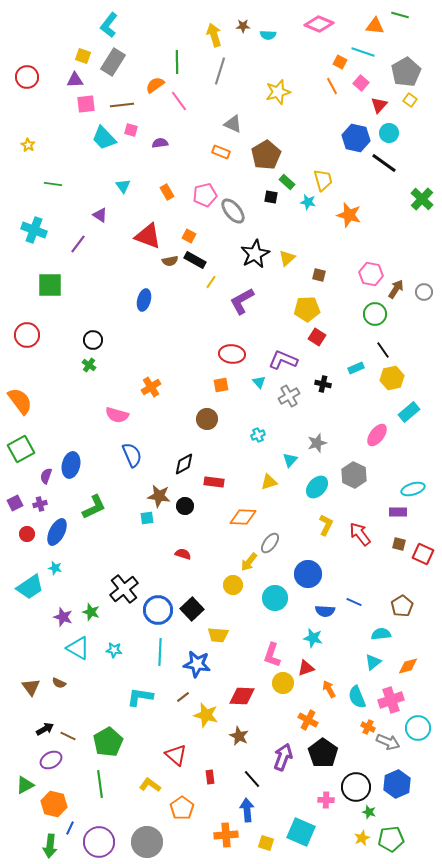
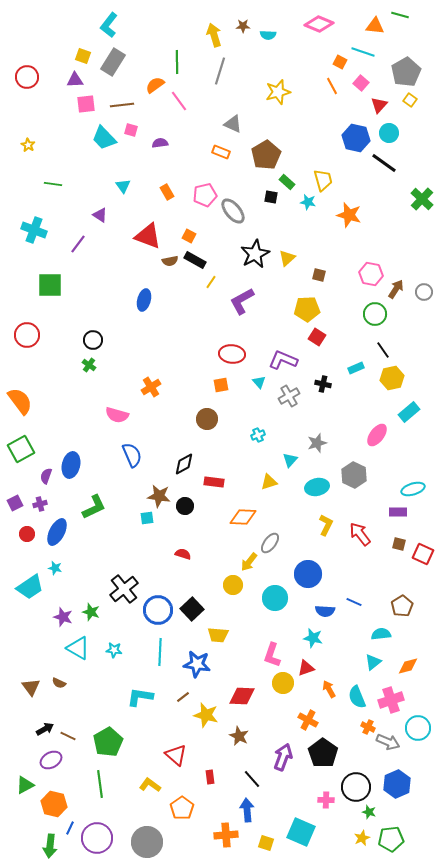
cyan ellipse at (317, 487): rotated 35 degrees clockwise
purple circle at (99, 842): moved 2 px left, 4 px up
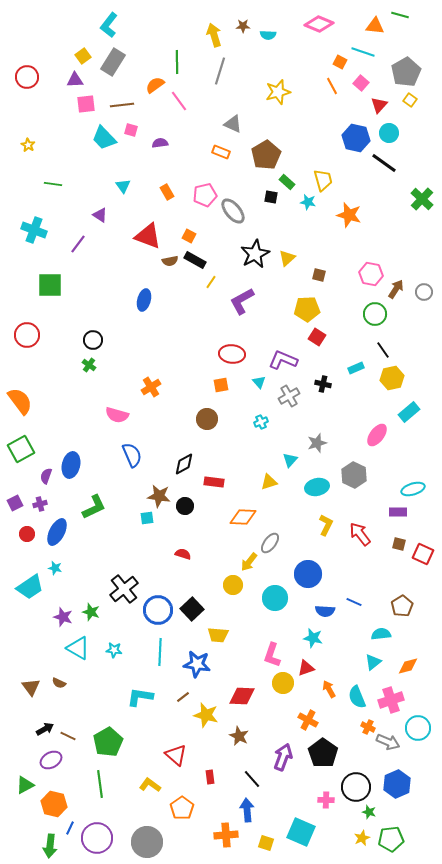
yellow square at (83, 56): rotated 35 degrees clockwise
cyan cross at (258, 435): moved 3 px right, 13 px up
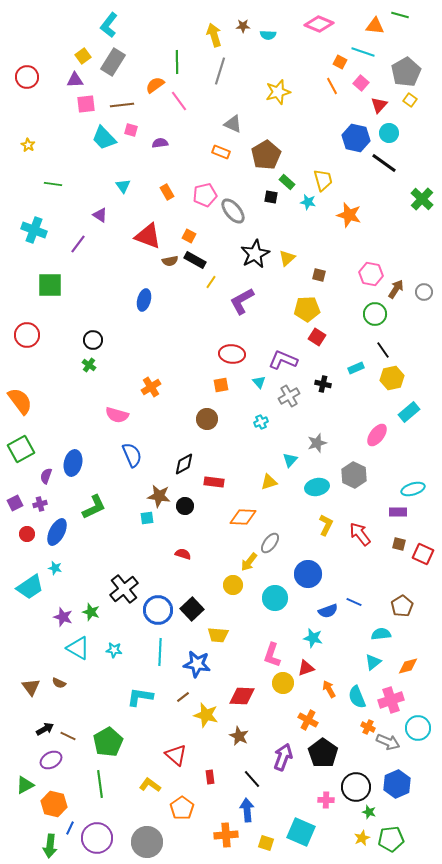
blue ellipse at (71, 465): moved 2 px right, 2 px up
blue semicircle at (325, 611): moved 3 px right; rotated 24 degrees counterclockwise
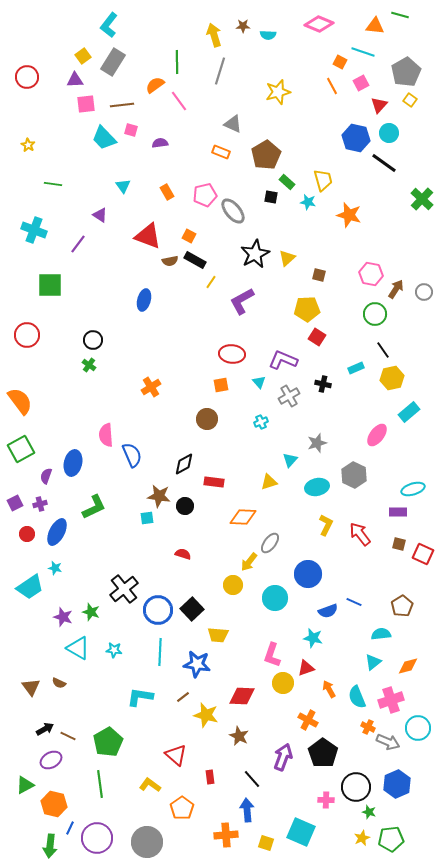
pink square at (361, 83): rotated 21 degrees clockwise
pink semicircle at (117, 415): moved 11 px left, 20 px down; rotated 70 degrees clockwise
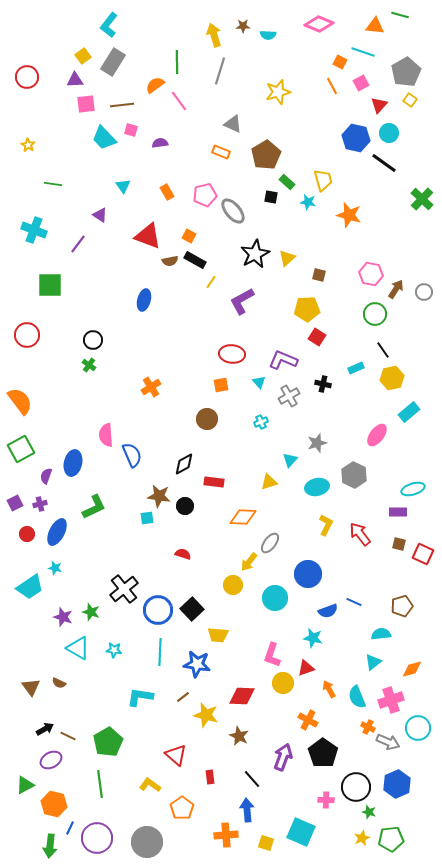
brown pentagon at (402, 606): rotated 15 degrees clockwise
orange diamond at (408, 666): moved 4 px right, 3 px down
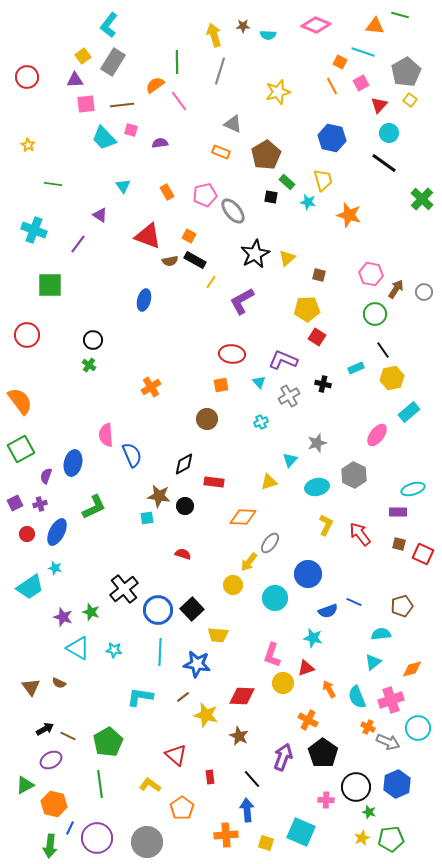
pink diamond at (319, 24): moved 3 px left, 1 px down
blue hexagon at (356, 138): moved 24 px left
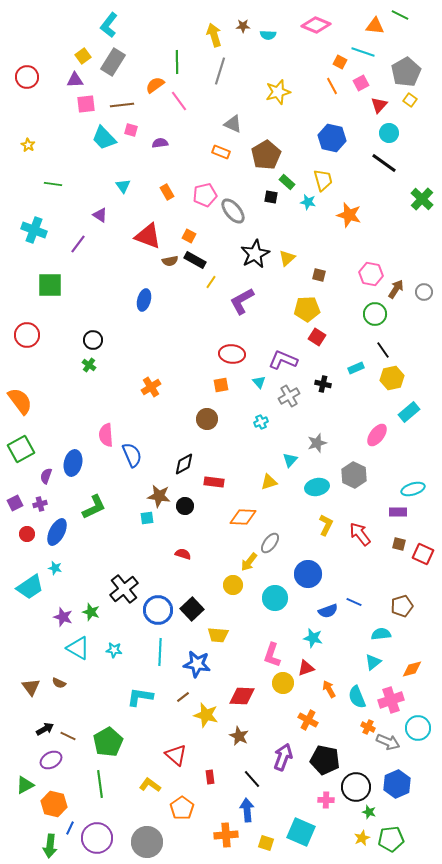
green line at (400, 15): rotated 12 degrees clockwise
black pentagon at (323, 753): moved 2 px right, 7 px down; rotated 24 degrees counterclockwise
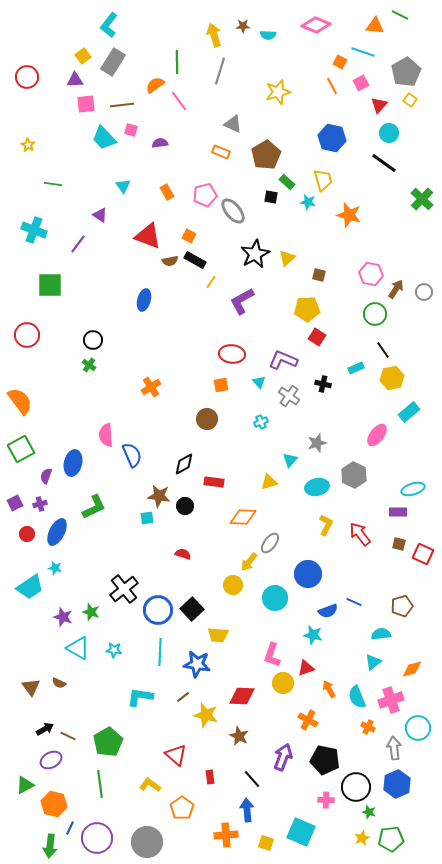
gray cross at (289, 396): rotated 25 degrees counterclockwise
cyan star at (313, 638): moved 3 px up
gray arrow at (388, 742): moved 6 px right, 6 px down; rotated 120 degrees counterclockwise
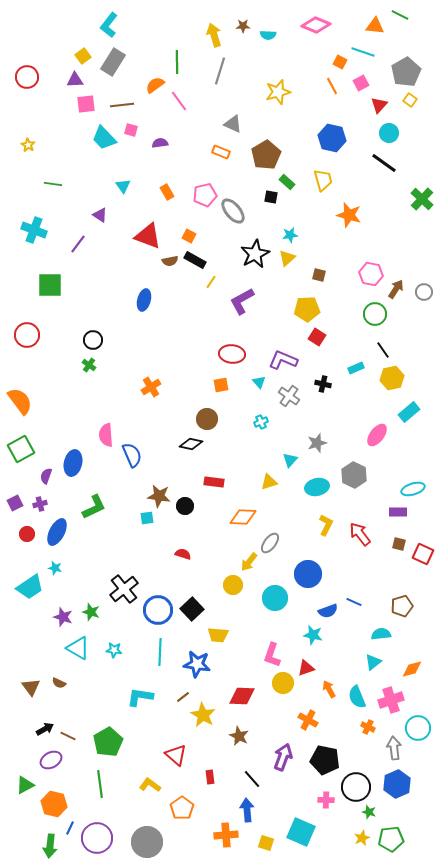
cyan star at (308, 202): moved 18 px left, 33 px down; rotated 21 degrees counterclockwise
black diamond at (184, 464): moved 7 px right, 20 px up; rotated 40 degrees clockwise
yellow star at (206, 715): moved 3 px left; rotated 15 degrees clockwise
